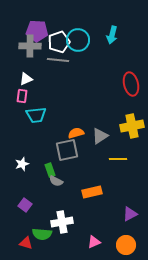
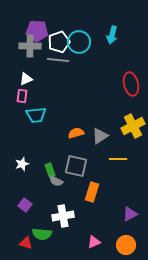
cyan circle: moved 1 px right, 2 px down
yellow cross: moved 1 px right; rotated 15 degrees counterclockwise
gray square: moved 9 px right, 16 px down; rotated 25 degrees clockwise
orange rectangle: rotated 60 degrees counterclockwise
white cross: moved 1 px right, 6 px up
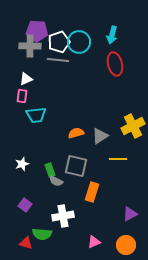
red ellipse: moved 16 px left, 20 px up
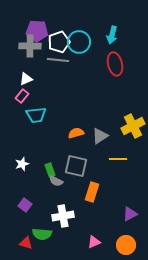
pink rectangle: rotated 32 degrees clockwise
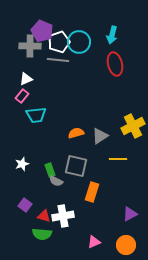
purple pentagon: moved 5 px right; rotated 20 degrees clockwise
red triangle: moved 18 px right, 27 px up
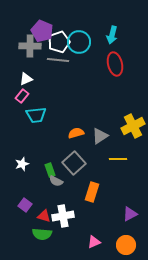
gray square: moved 2 px left, 3 px up; rotated 35 degrees clockwise
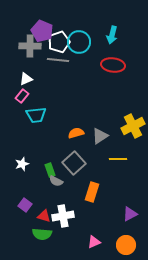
red ellipse: moved 2 px left, 1 px down; rotated 70 degrees counterclockwise
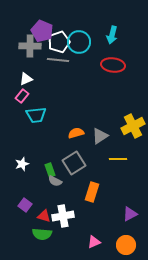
gray square: rotated 10 degrees clockwise
gray semicircle: moved 1 px left
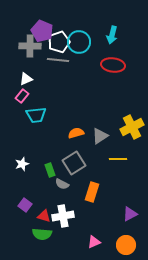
yellow cross: moved 1 px left, 1 px down
gray semicircle: moved 7 px right, 3 px down
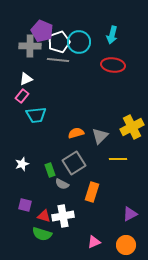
gray triangle: rotated 12 degrees counterclockwise
purple square: rotated 24 degrees counterclockwise
green semicircle: rotated 12 degrees clockwise
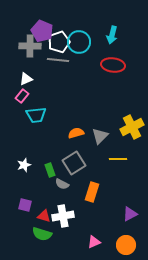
white star: moved 2 px right, 1 px down
